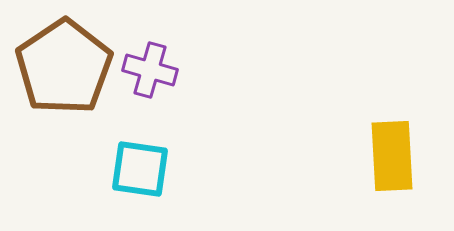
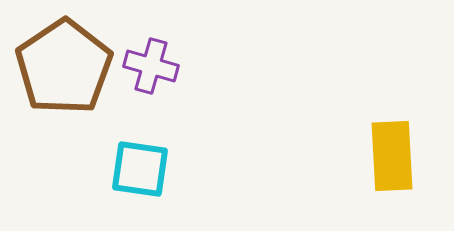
purple cross: moved 1 px right, 4 px up
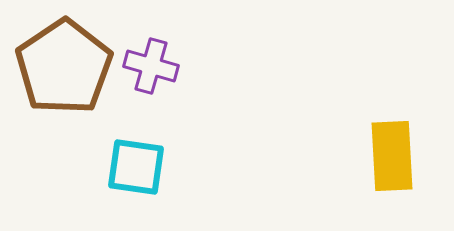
cyan square: moved 4 px left, 2 px up
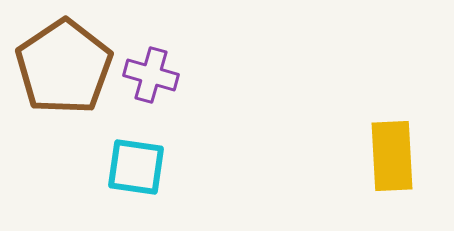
purple cross: moved 9 px down
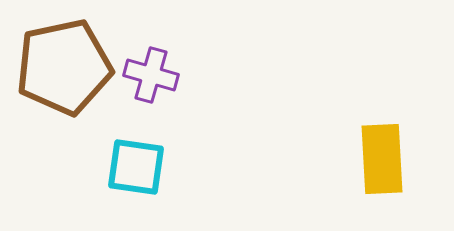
brown pentagon: rotated 22 degrees clockwise
yellow rectangle: moved 10 px left, 3 px down
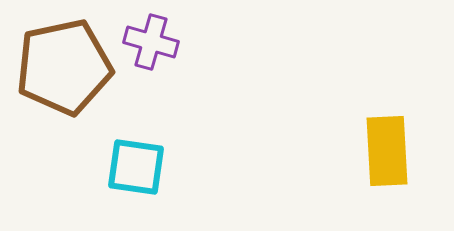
purple cross: moved 33 px up
yellow rectangle: moved 5 px right, 8 px up
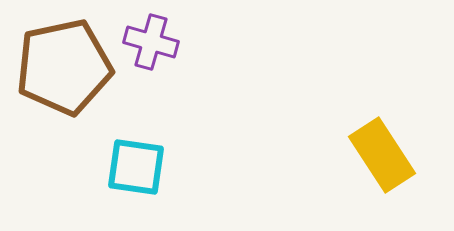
yellow rectangle: moved 5 px left, 4 px down; rotated 30 degrees counterclockwise
